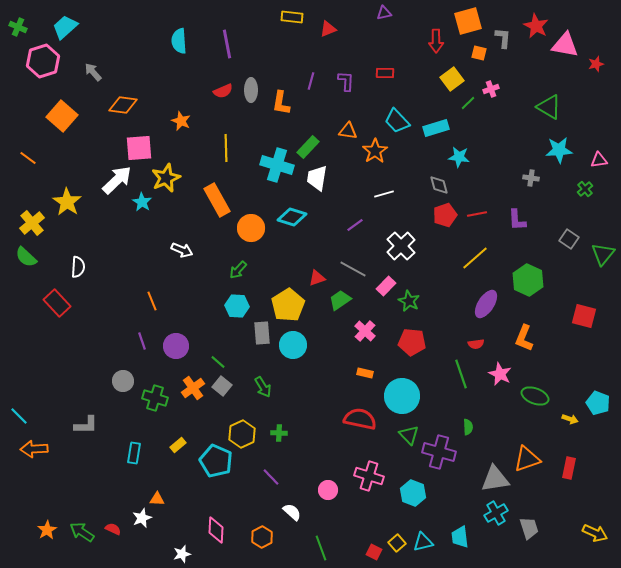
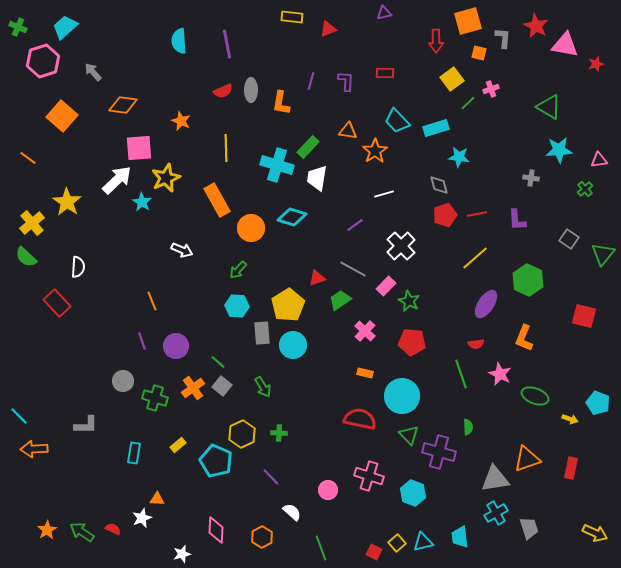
red rectangle at (569, 468): moved 2 px right
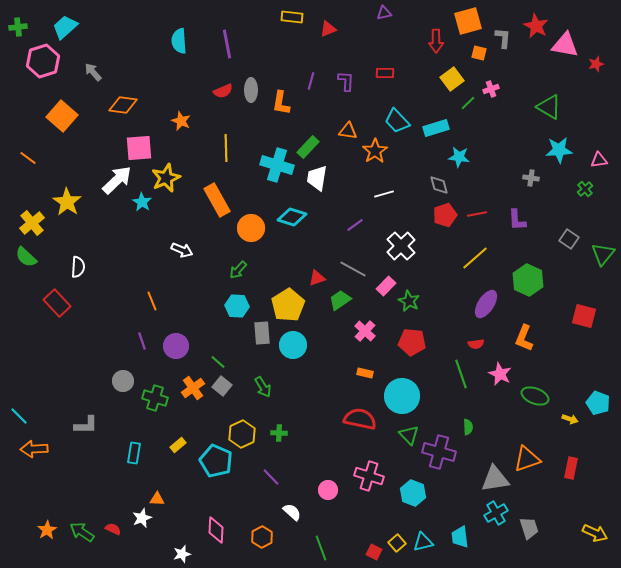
green cross at (18, 27): rotated 30 degrees counterclockwise
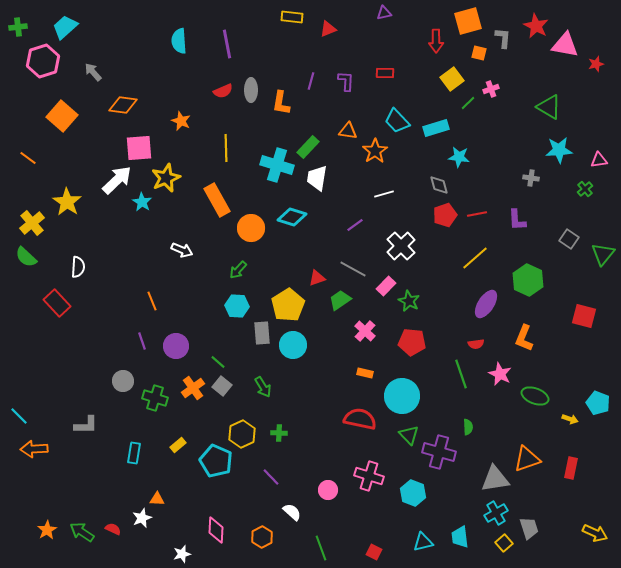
yellow square at (397, 543): moved 107 px right
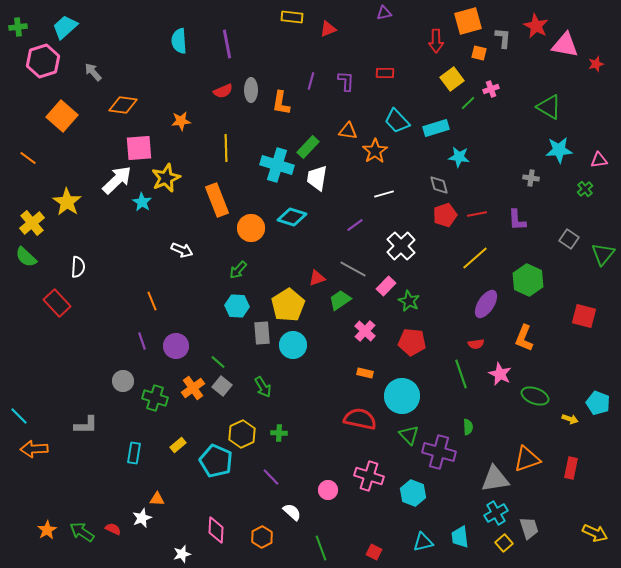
orange star at (181, 121): rotated 30 degrees counterclockwise
orange rectangle at (217, 200): rotated 8 degrees clockwise
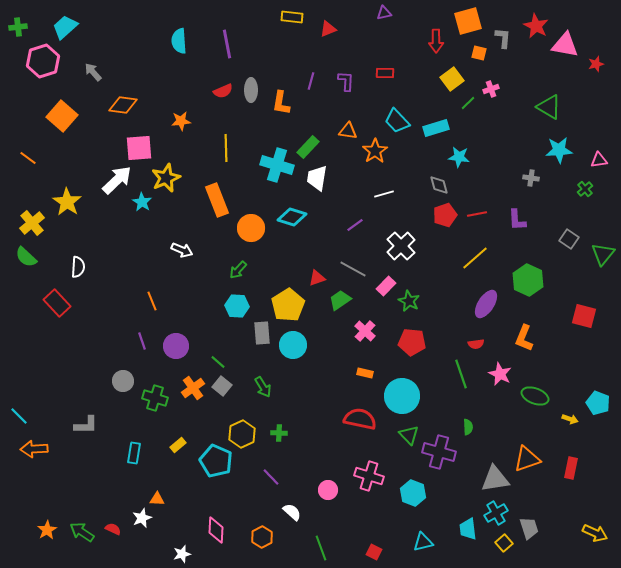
cyan trapezoid at (460, 537): moved 8 px right, 8 px up
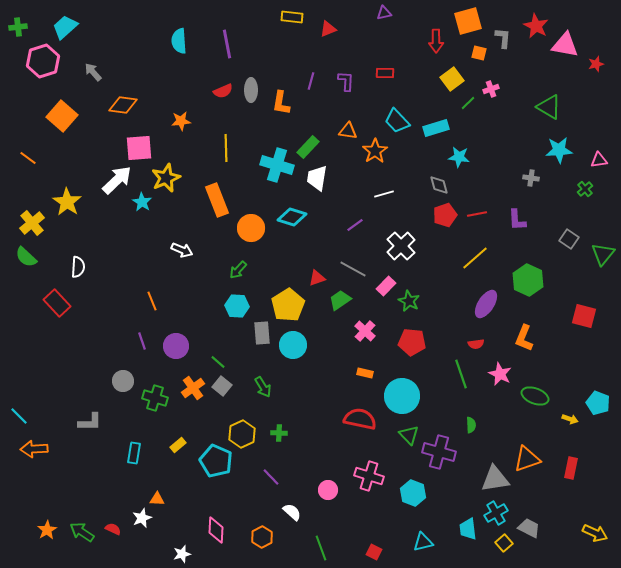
gray L-shape at (86, 425): moved 4 px right, 3 px up
green semicircle at (468, 427): moved 3 px right, 2 px up
gray trapezoid at (529, 528): rotated 45 degrees counterclockwise
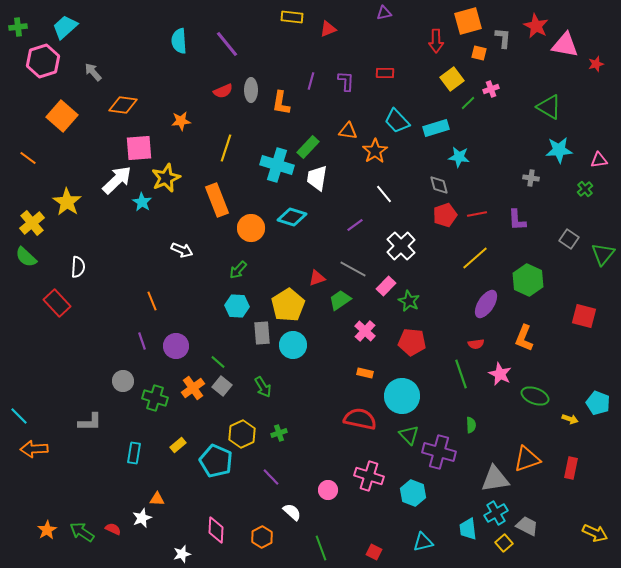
purple line at (227, 44): rotated 28 degrees counterclockwise
yellow line at (226, 148): rotated 20 degrees clockwise
white line at (384, 194): rotated 66 degrees clockwise
green cross at (279, 433): rotated 21 degrees counterclockwise
gray trapezoid at (529, 528): moved 2 px left, 2 px up
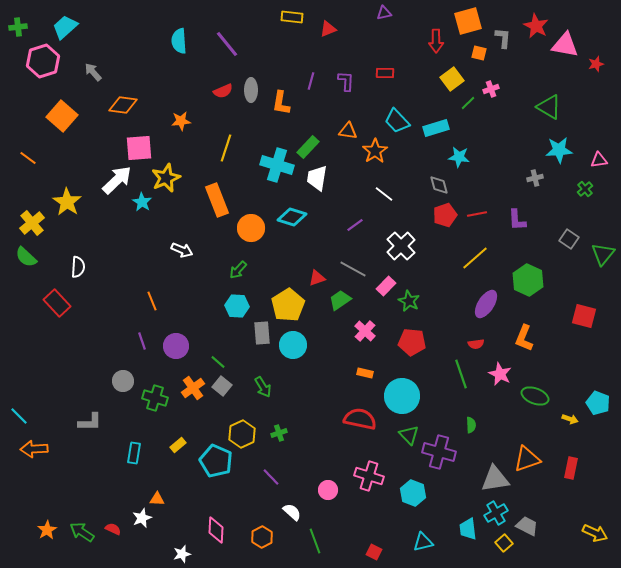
gray cross at (531, 178): moved 4 px right; rotated 21 degrees counterclockwise
white line at (384, 194): rotated 12 degrees counterclockwise
green line at (321, 548): moved 6 px left, 7 px up
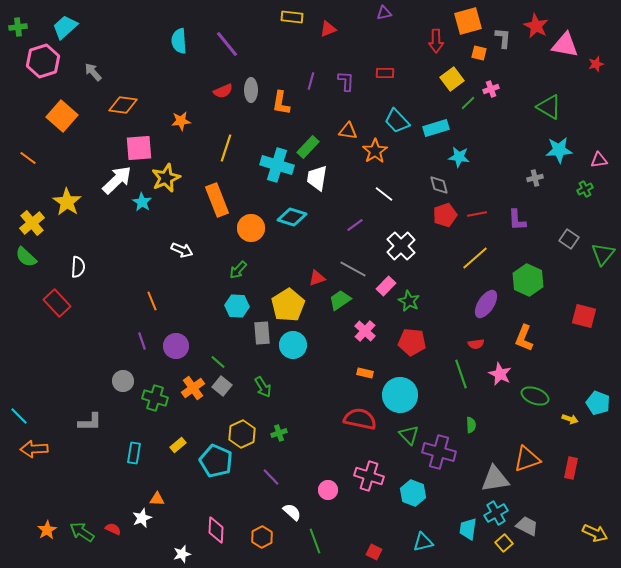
green cross at (585, 189): rotated 14 degrees clockwise
cyan circle at (402, 396): moved 2 px left, 1 px up
cyan trapezoid at (468, 529): rotated 15 degrees clockwise
